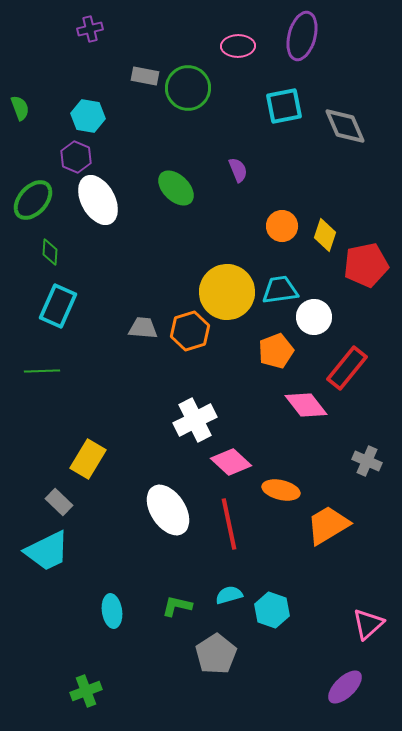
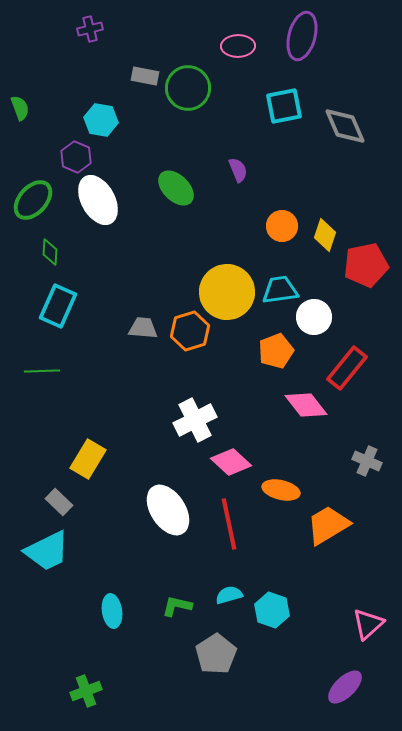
cyan hexagon at (88, 116): moved 13 px right, 4 px down
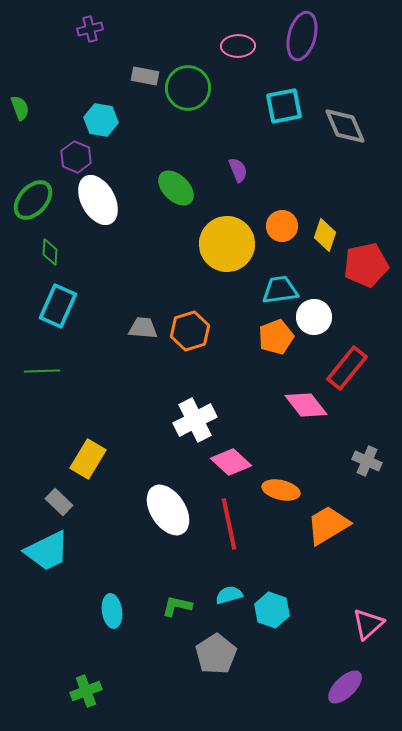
yellow circle at (227, 292): moved 48 px up
orange pentagon at (276, 351): moved 14 px up
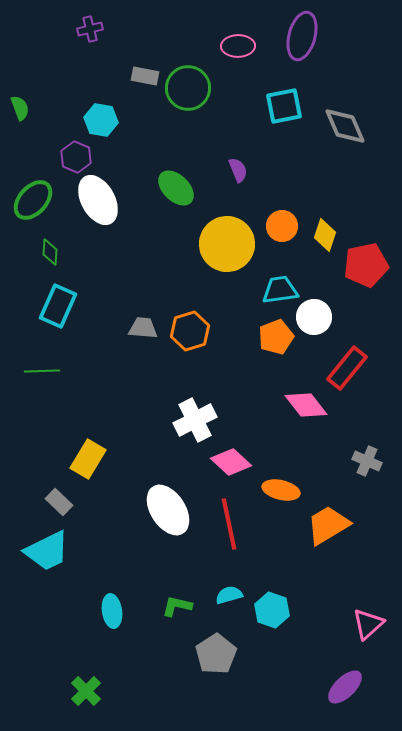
green cross at (86, 691): rotated 24 degrees counterclockwise
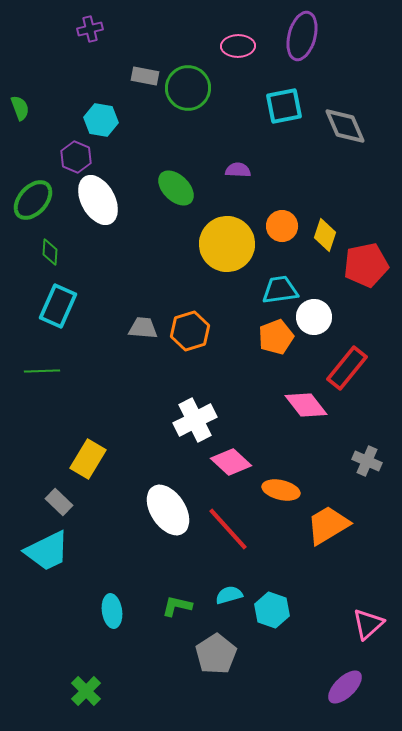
purple semicircle at (238, 170): rotated 65 degrees counterclockwise
red line at (229, 524): moved 1 px left, 5 px down; rotated 30 degrees counterclockwise
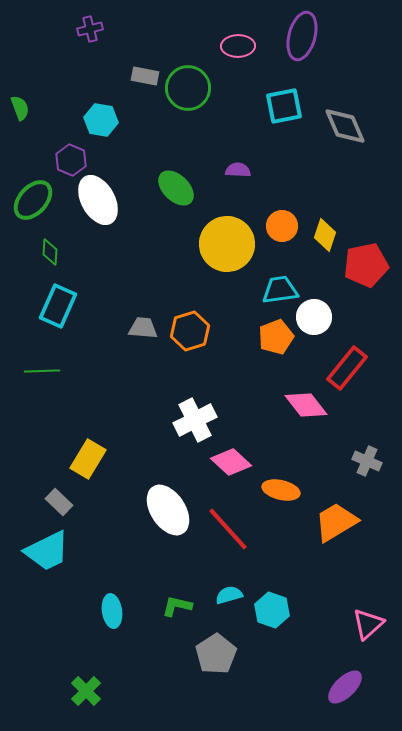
purple hexagon at (76, 157): moved 5 px left, 3 px down
orange trapezoid at (328, 525): moved 8 px right, 3 px up
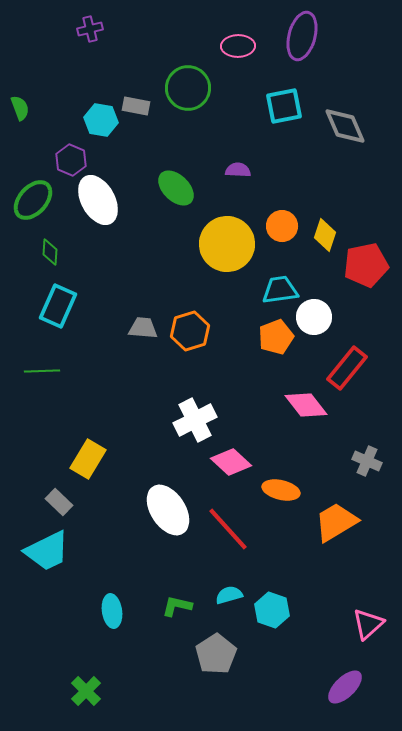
gray rectangle at (145, 76): moved 9 px left, 30 px down
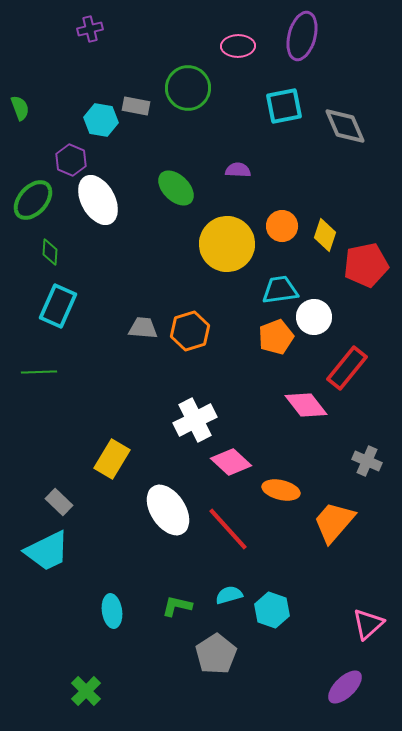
green line at (42, 371): moved 3 px left, 1 px down
yellow rectangle at (88, 459): moved 24 px right
orange trapezoid at (336, 522): moved 2 px left; rotated 18 degrees counterclockwise
